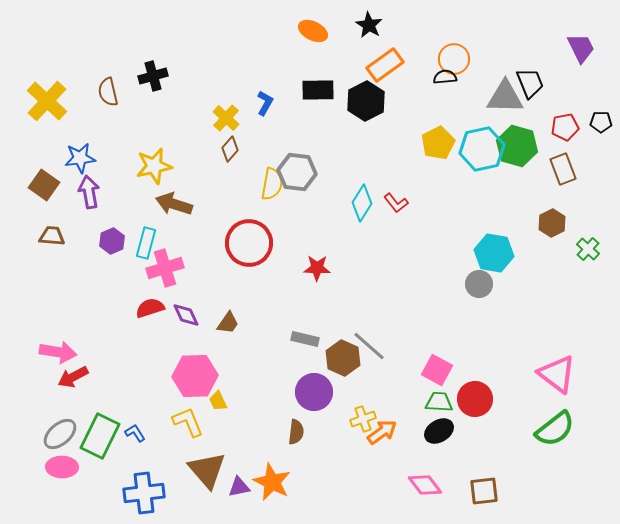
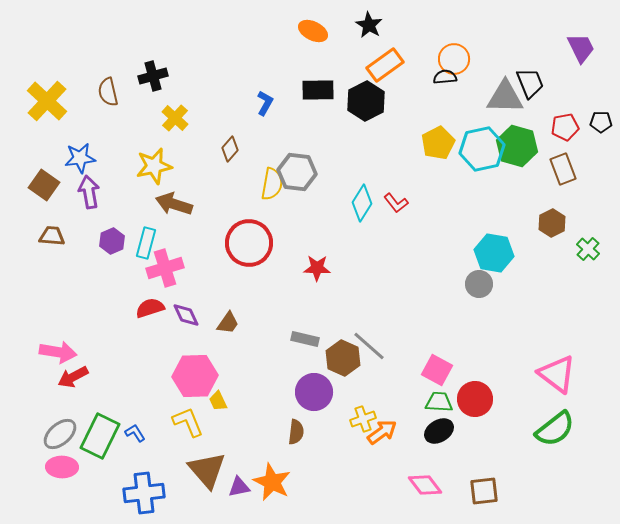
yellow cross at (226, 118): moved 51 px left
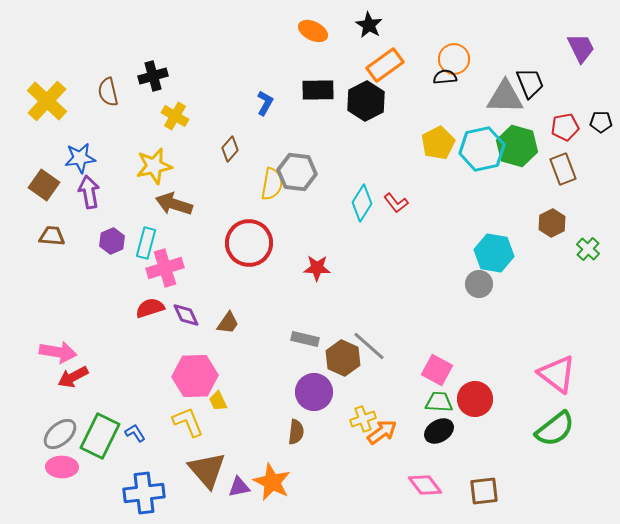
yellow cross at (175, 118): moved 2 px up; rotated 12 degrees counterclockwise
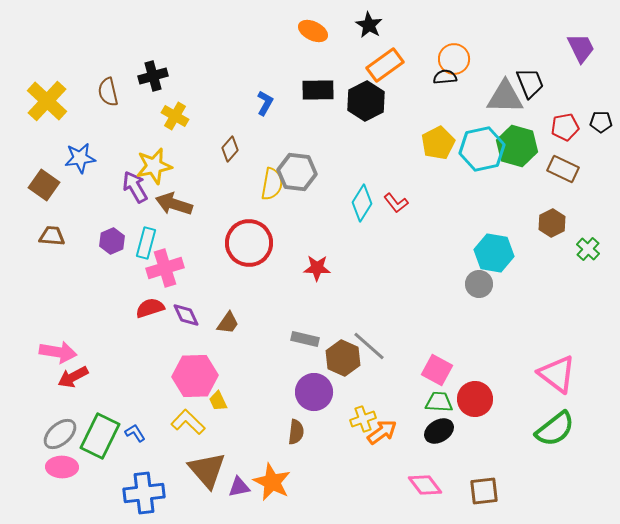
brown rectangle at (563, 169): rotated 44 degrees counterclockwise
purple arrow at (89, 192): moved 46 px right, 5 px up; rotated 20 degrees counterclockwise
yellow L-shape at (188, 422): rotated 24 degrees counterclockwise
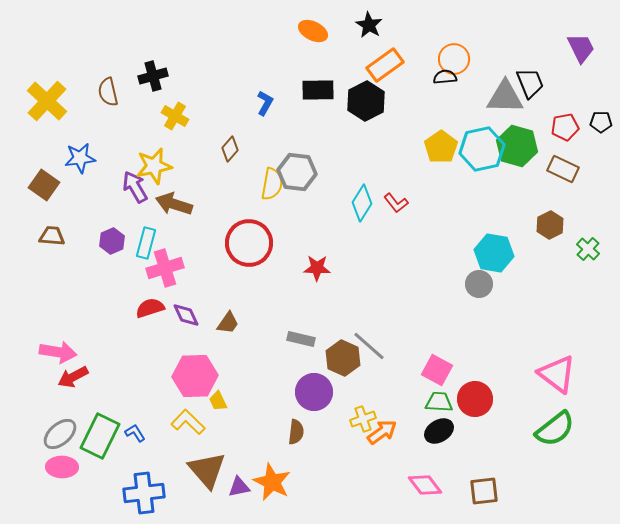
yellow pentagon at (438, 143): moved 3 px right, 4 px down; rotated 8 degrees counterclockwise
brown hexagon at (552, 223): moved 2 px left, 2 px down
gray rectangle at (305, 339): moved 4 px left
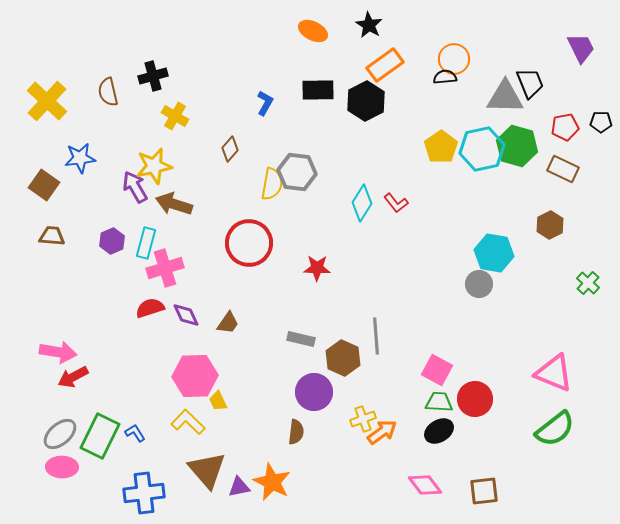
green cross at (588, 249): moved 34 px down
gray line at (369, 346): moved 7 px right, 10 px up; rotated 45 degrees clockwise
pink triangle at (557, 374): moved 3 px left, 1 px up; rotated 15 degrees counterclockwise
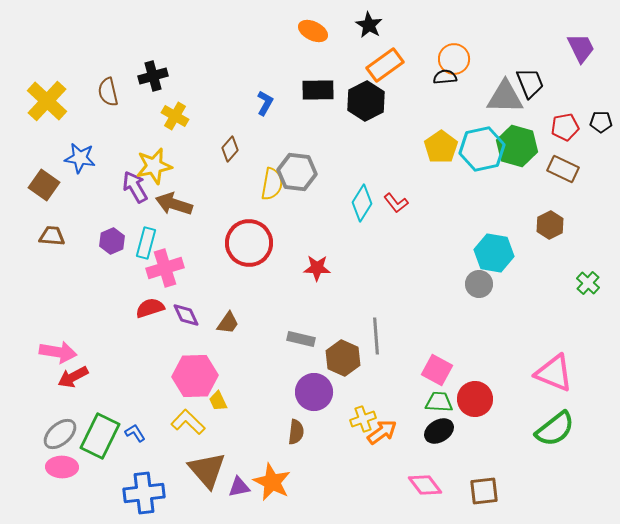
blue star at (80, 158): rotated 16 degrees clockwise
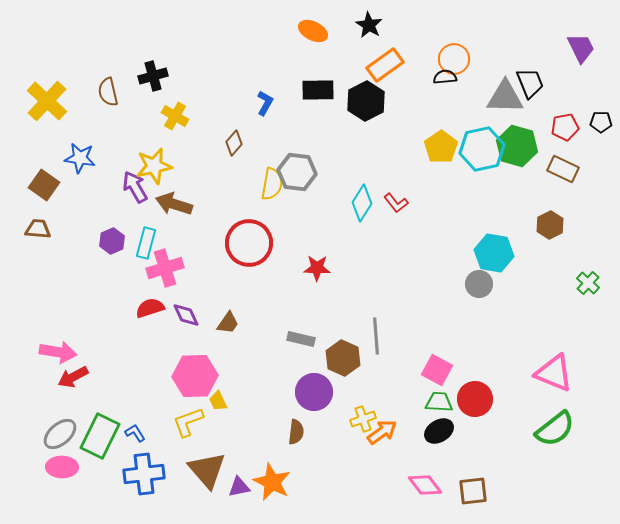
brown diamond at (230, 149): moved 4 px right, 6 px up
brown trapezoid at (52, 236): moved 14 px left, 7 px up
yellow L-shape at (188, 422): rotated 64 degrees counterclockwise
brown square at (484, 491): moved 11 px left
blue cross at (144, 493): moved 19 px up
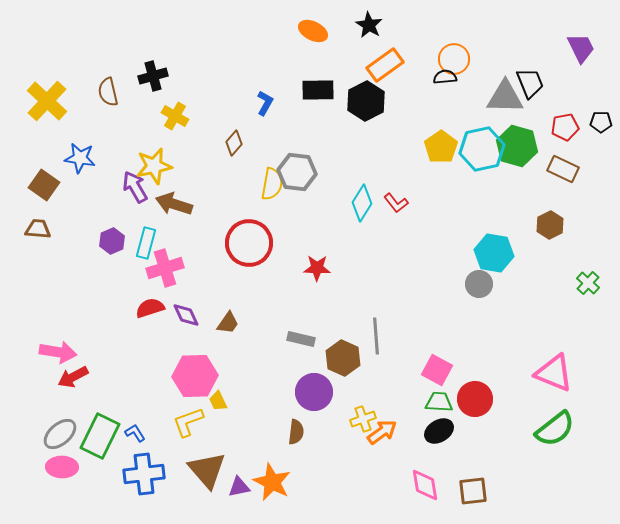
pink diamond at (425, 485): rotated 28 degrees clockwise
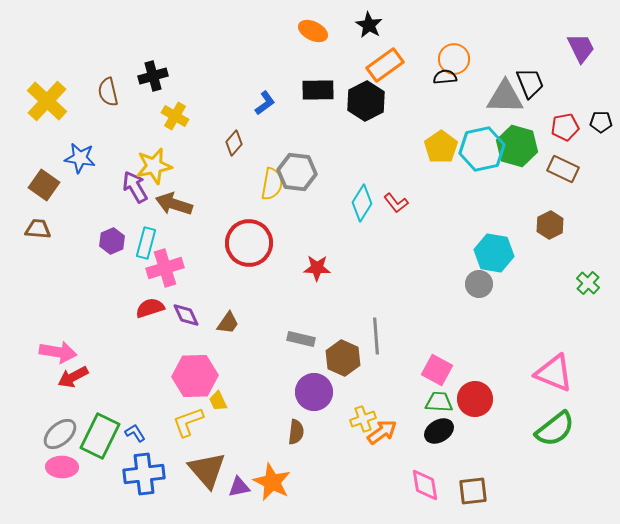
blue L-shape at (265, 103): rotated 25 degrees clockwise
